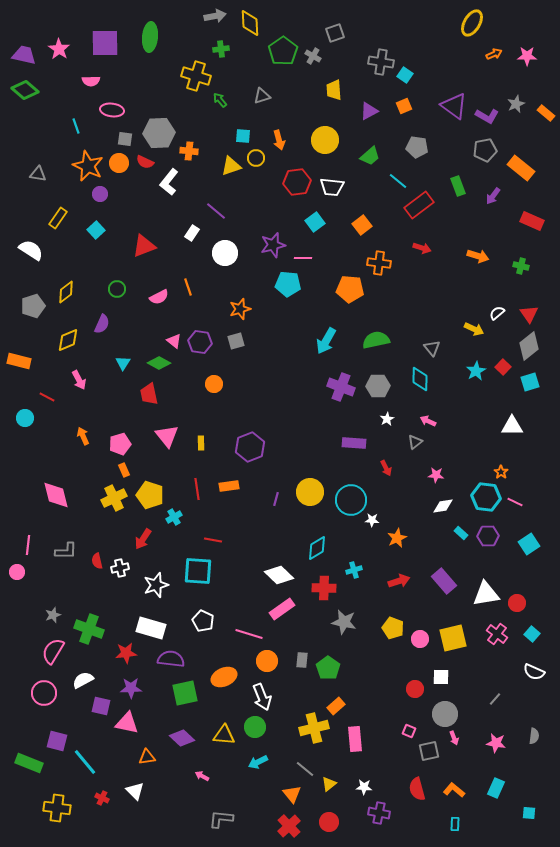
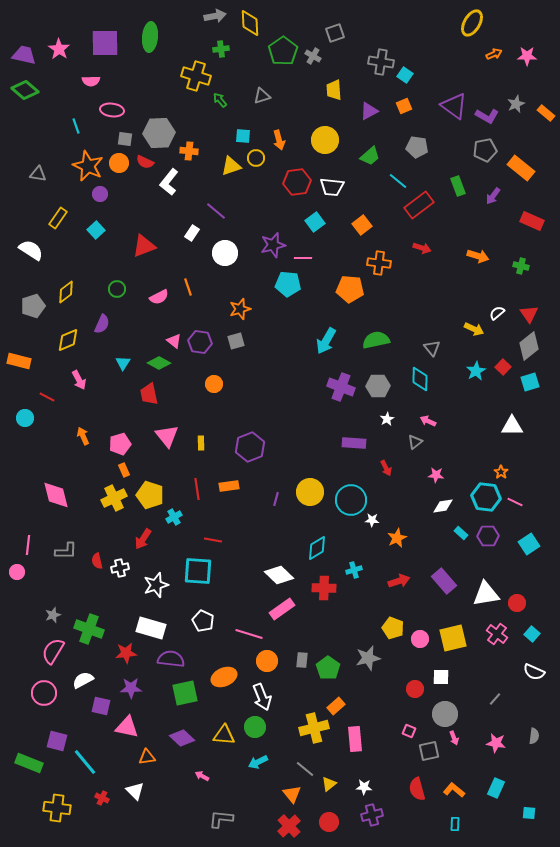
gray star at (344, 622): moved 24 px right, 36 px down; rotated 25 degrees counterclockwise
pink triangle at (127, 723): moved 4 px down
purple cross at (379, 813): moved 7 px left, 2 px down; rotated 25 degrees counterclockwise
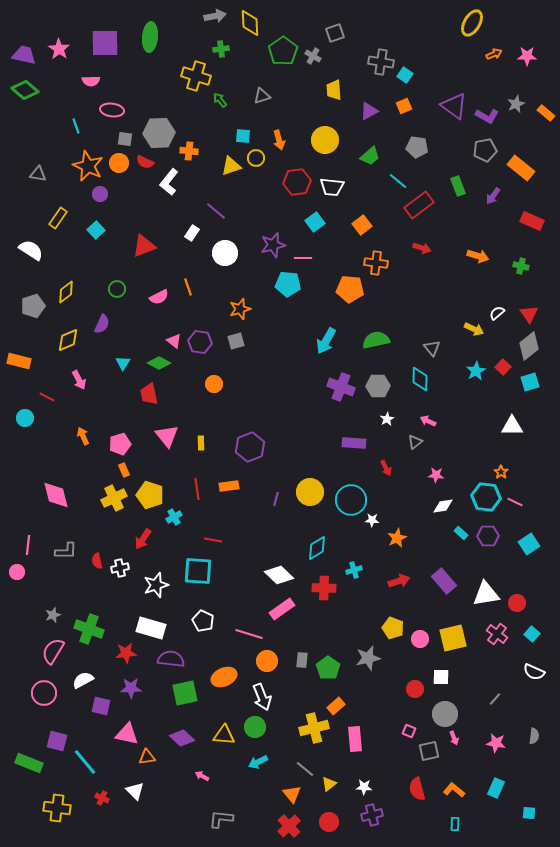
orange cross at (379, 263): moved 3 px left
pink triangle at (127, 727): moved 7 px down
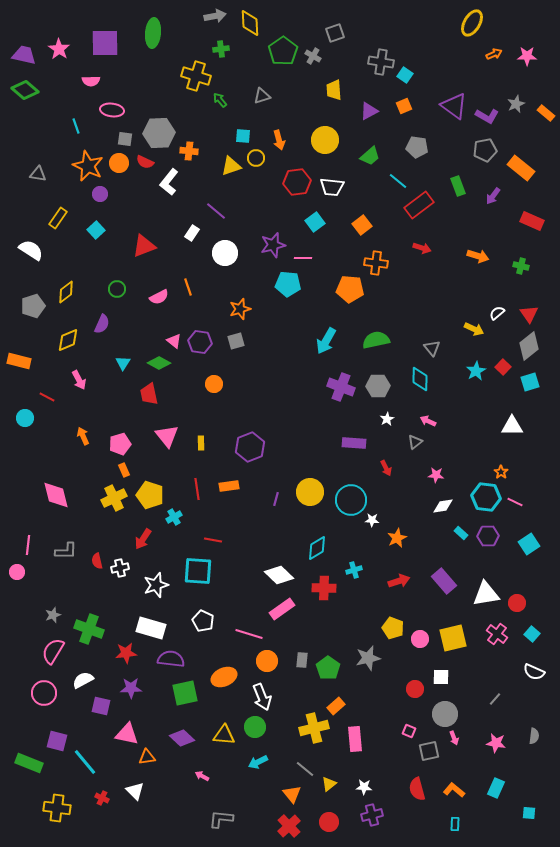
green ellipse at (150, 37): moved 3 px right, 4 px up
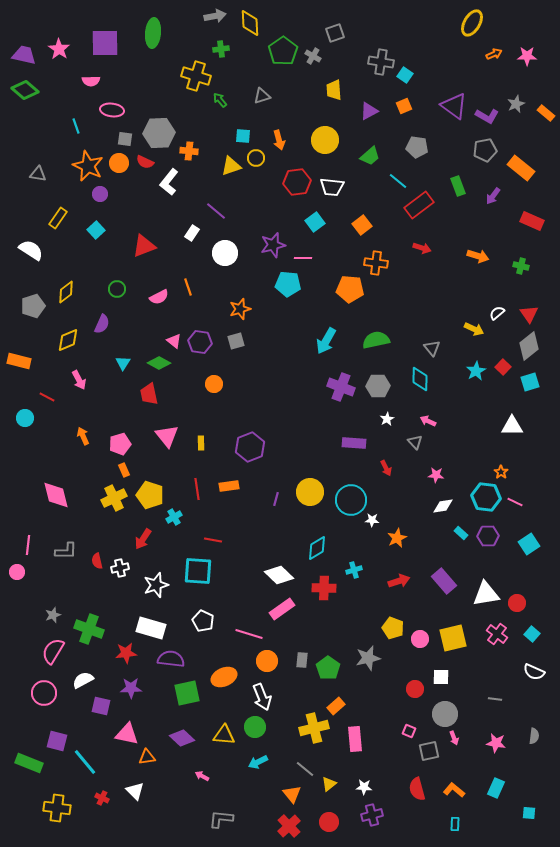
gray triangle at (415, 442): rotated 35 degrees counterclockwise
green square at (185, 693): moved 2 px right
gray line at (495, 699): rotated 56 degrees clockwise
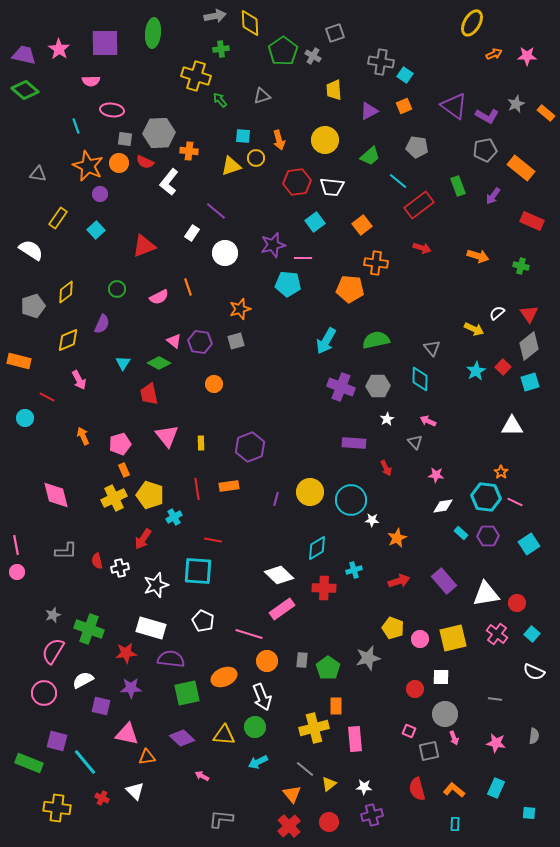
pink line at (28, 545): moved 12 px left; rotated 18 degrees counterclockwise
orange rectangle at (336, 706): rotated 48 degrees counterclockwise
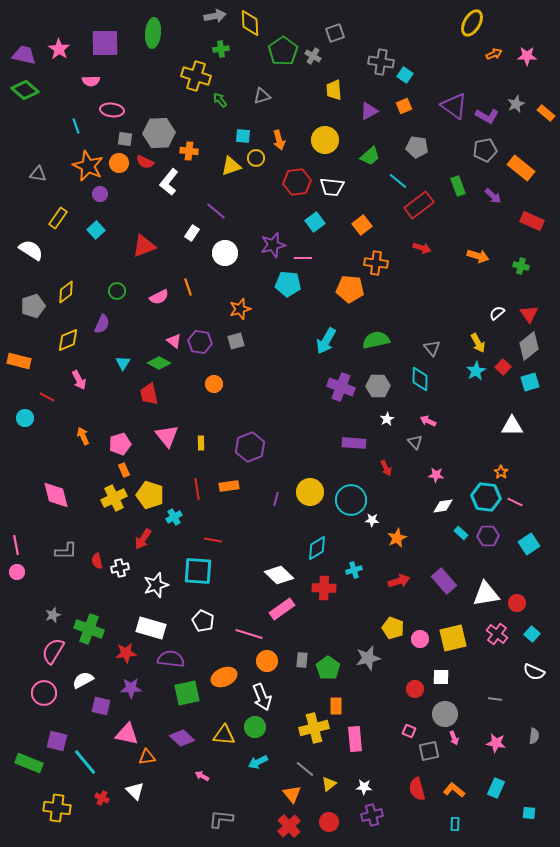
purple arrow at (493, 196): rotated 84 degrees counterclockwise
green circle at (117, 289): moved 2 px down
yellow arrow at (474, 329): moved 4 px right, 14 px down; rotated 36 degrees clockwise
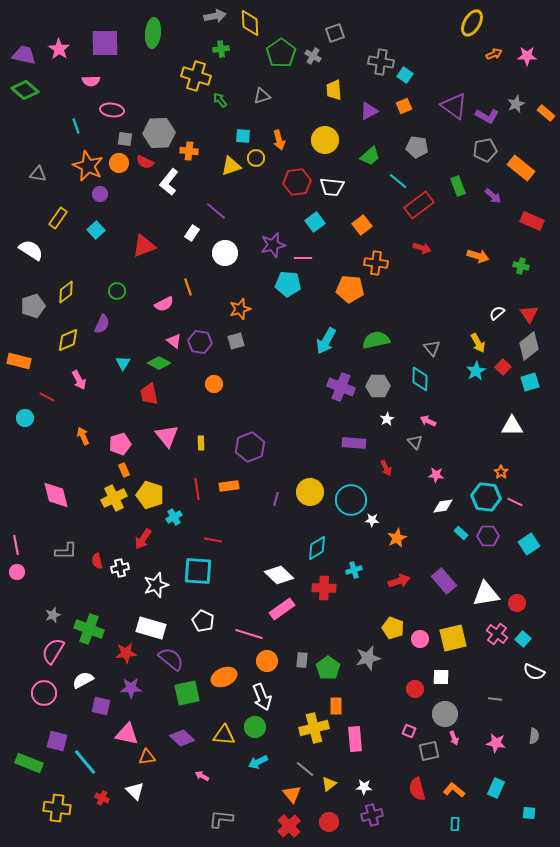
green pentagon at (283, 51): moved 2 px left, 2 px down
pink semicircle at (159, 297): moved 5 px right, 7 px down
cyan square at (532, 634): moved 9 px left, 5 px down
purple semicircle at (171, 659): rotated 32 degrees clockwise
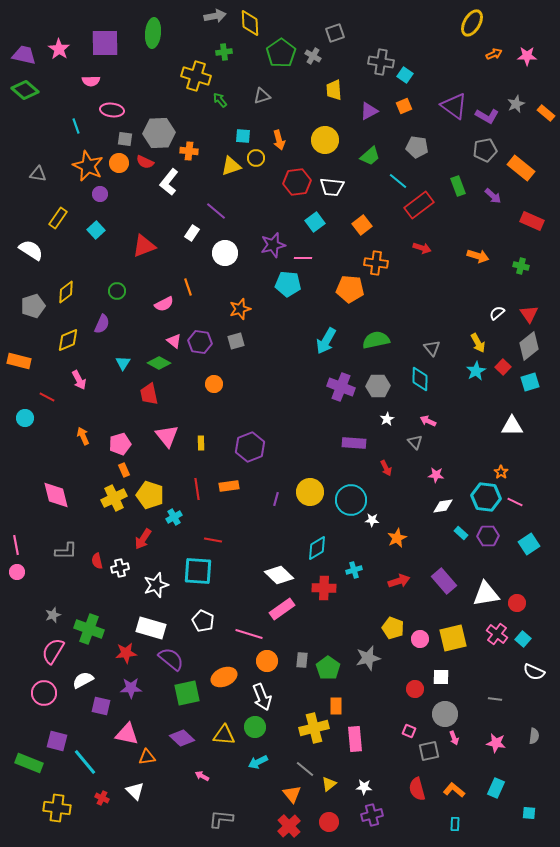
green cross at (221, 49): moved 3 px right, 3 px down
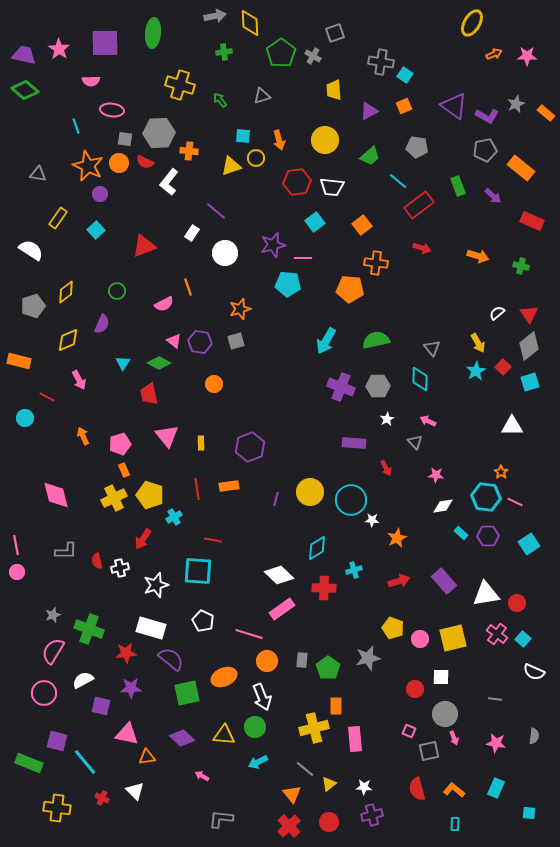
yellow cross at (196, 76): moved 16 px left, 9 px down
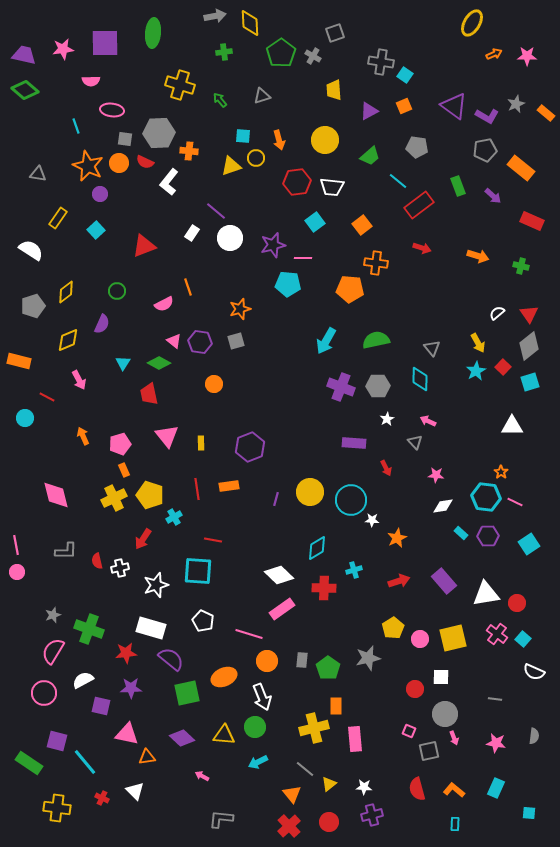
pink star at (59, 49): moved 4 px right; rotated 30 degrees clockwise
white circle at (225, 253): moved 5 px right, 15 px up
yellow pentagon at (393, 628): rotated 20 degrees clockwise
green rectangle at (29, 763): rotated 12 degrees clockwise
